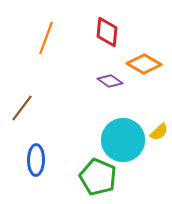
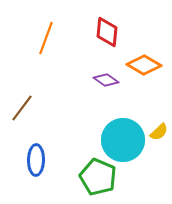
orange diamond: moved 1 px down
purple diamond: moved 4 px left, 1 px up
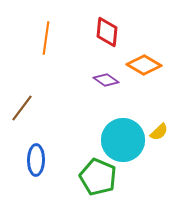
orange line: rotated 12 degrees counterclockwise
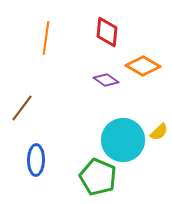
orange diamond: moved 1 px left, 1 px down
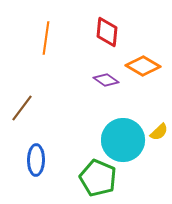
green pentagon: moved 1 px down
